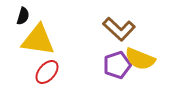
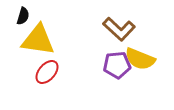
purple pentagon: rotated 12 degrees clockwise
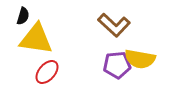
brown L-shape: moved 5 px left, 4 px up
yellow triangle: moved 2 px left, 1 px up
yellow semicircle: rotated 12 degrees counterclockwise
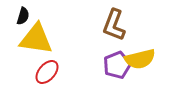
brown L-shape: rotated 68 degrees clockwise
yellow semicircle: rotated 24 degrees counterclockwise
purple pentagon: rotated 16 degrees counterclockwise
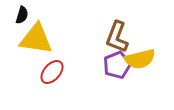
black semicircle: moved 1 px left, 1 px up
brown L-shape: moved 3 px right, 12 px down
red ellipse: moved 5 px right
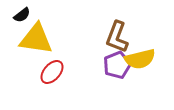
black semicircle: rotated 36 degrees clockwise
